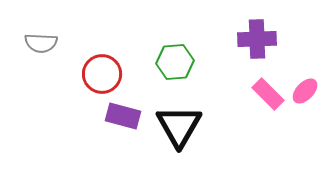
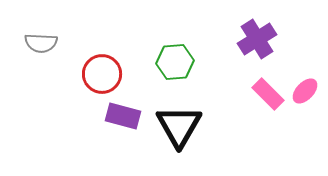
purple cross: rotated 30 degrees counterclockwise
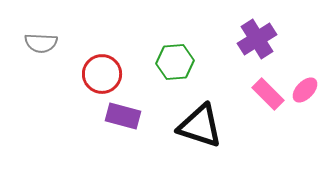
pink ellipse: moved 1 px up
black triangle: moved 21 px right; rotated 42 degrees counterclockwise
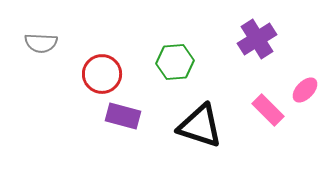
pink rectangle: moved 16 px down
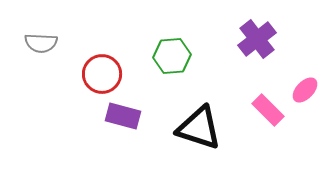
purple cross: rotated 6 degrees counterclockwise
green hexagon: moved 3 px left, 6 px up
black triangle: moved 1 px left, 2 px down
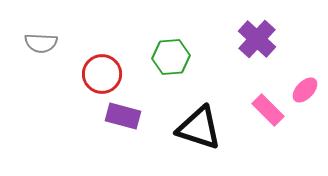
purple cross: rotated 9 degrees counterclockwise
green hexagon: moved 1 px left, 1 px down
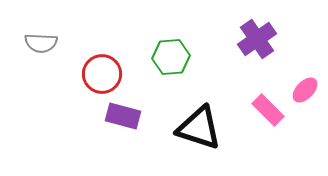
purple cross: rotated 12 degrees clockwise
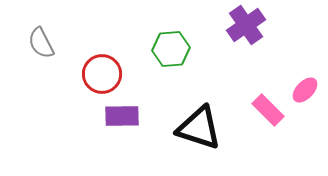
purple cross: moved 11 px left, 14 px up
gray semicircle: rotated 60 degrees clockwise
green hexagon: moved 8 px up
purple rectangle: moved 1 px left; rotated 16 degrees counterclockwise
